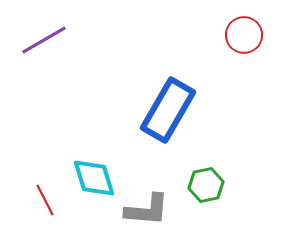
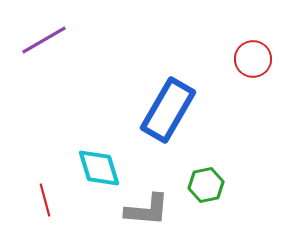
red circle: moved 9 px right, 24 px down
cyan diamond: moved 5 px right, 10 px up
red line: rotated 12 degrees clockwise
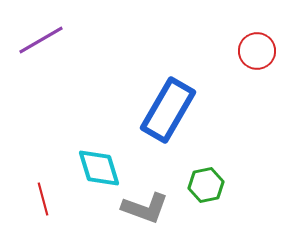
purple line: moved 3 px left
red circle: moved 4 px right, 8 px up
red line: moved 2 px left, 1 px up
gray L-shape: moved 2 px left, 2 px up; rotated 15 degrees clockwise
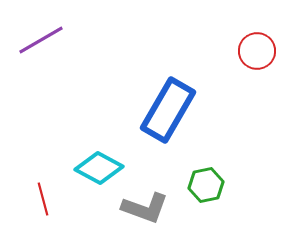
cyan diamond: rotated 45 degrees counterclockwise
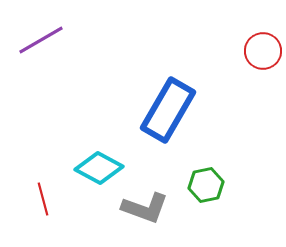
red circle: moved 6 px right
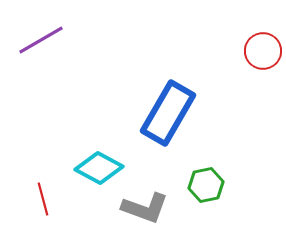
blue rectangle: moved 3 px down
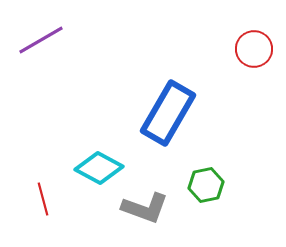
red circle: moved 9 px left, 2 px up
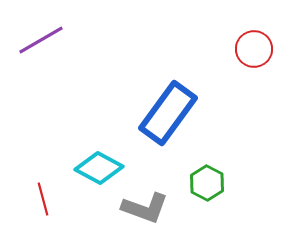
blue rectangle: rotated 6 degrees clockwise
green hexagon: moved 1 px right, 2 px up; rotated 20 degrees counterclockwise
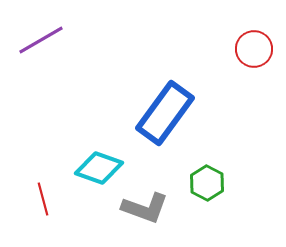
blue rectangle: moved 3 px left
cyan diamond: rotated 9 degrees counterclockwise
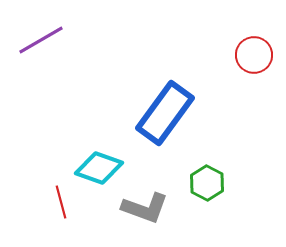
red circle: moved 6 px down
red line: moved 18 px right, 3 px down
